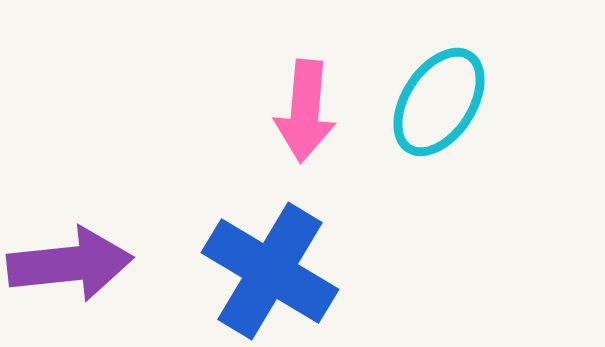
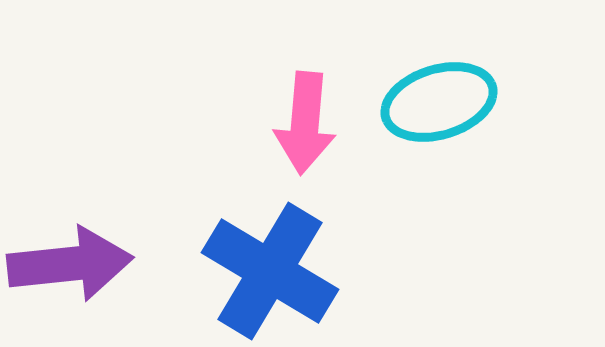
cyan ellipse: rotated 40 degrees clockwise
pink arrow: moved 12 px down
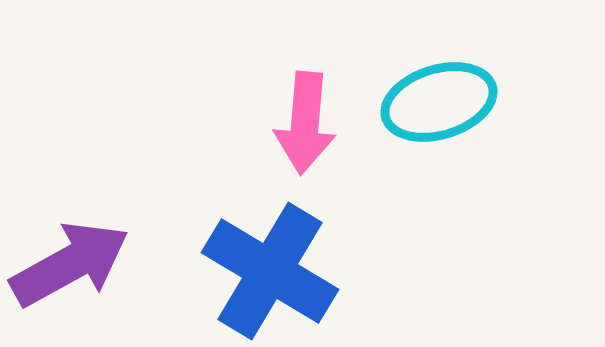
purple arrow: rotated 23 degrees counterclockwise
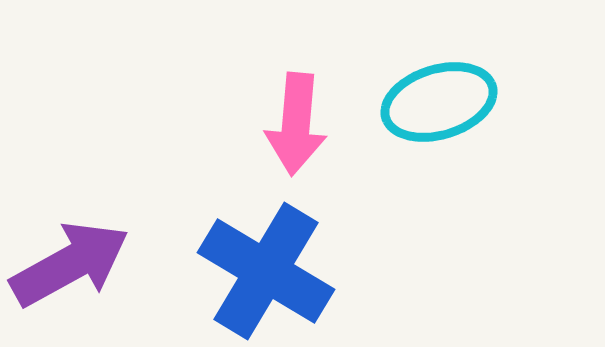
pink arrow: moved 9 px left, 1 px down
blue cross: moved 4 px left
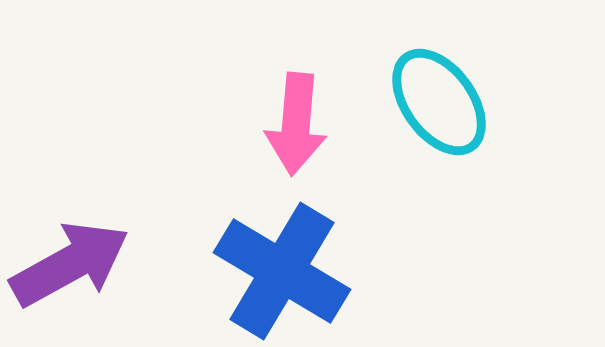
cyan ellipse: rotated 71 degrees clockwise
blue cross: moved 16 px right
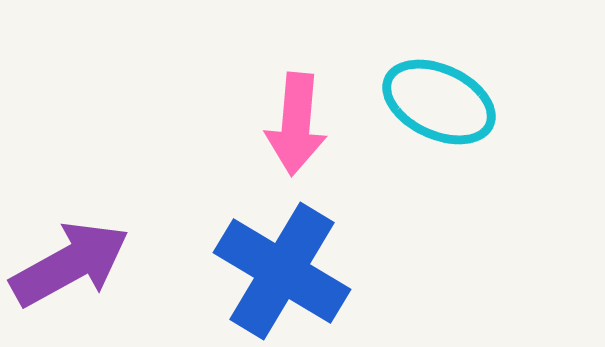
cyan ellipse: rotated 29 degrees counterclockwise
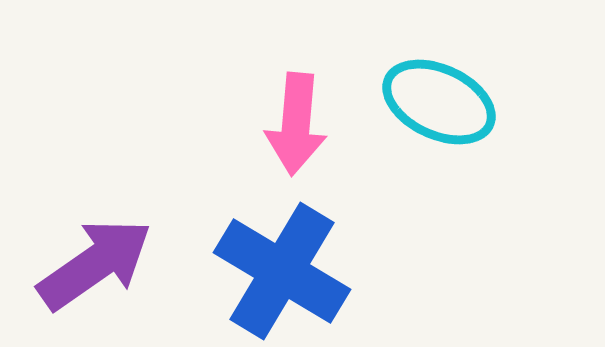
purple arrow: moved 25 px right; rotated 6 degrees counterclockwise
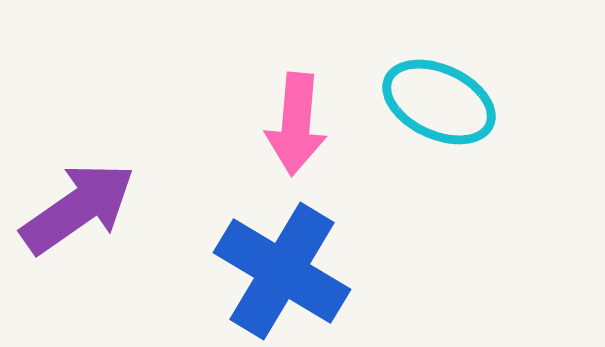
purple arrow: moved 17 px left, 56 px up
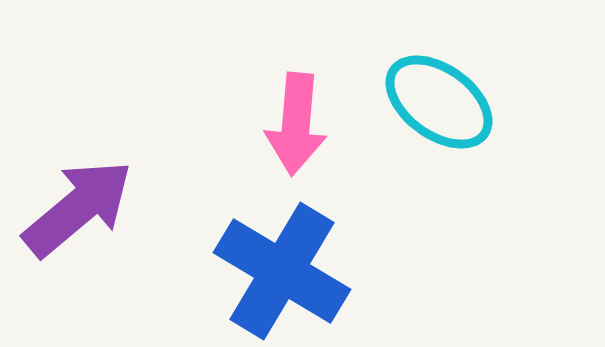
cyan ellipse: rotated 11 degrees clockwise
purple arrow: rotated 5 degrees counterclockwise
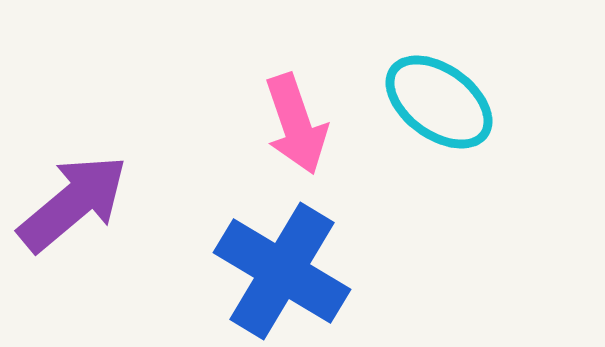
pink arrow: rotated 24 degrees counterclockwise
purple arrow: moved 5 px left, 5 px up
